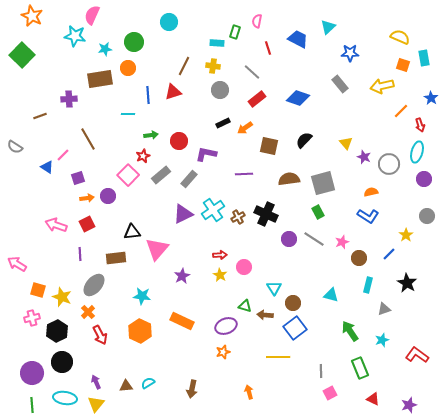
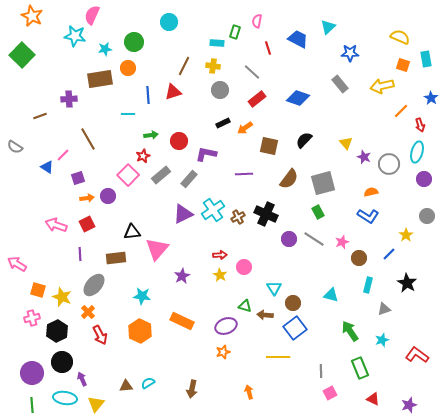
cyan rectangle at (424, 58): moved 2 px right, 1 px down
brown semicircle at (289, 179): rotated 135 degrees clockwise
purple arrow at (96, 382): moved 14 px left, 3 px up
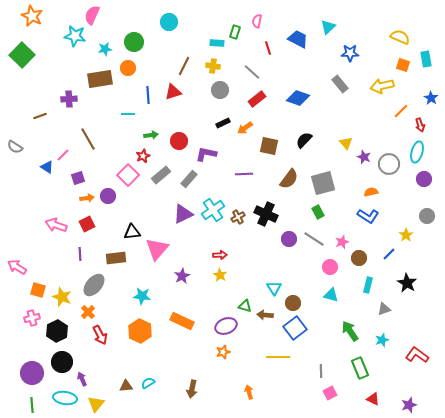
pink arrow at (17, 264): moved 3 px down
pink circle at (244, 267): moved 86 px right
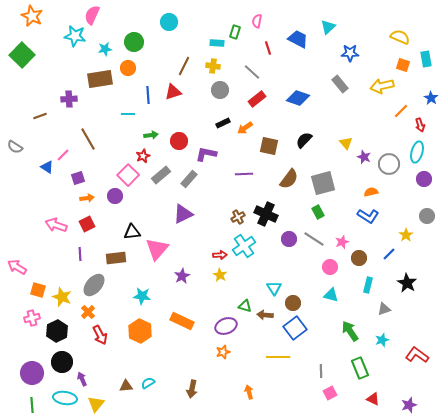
purple circle at (108, 196): moved 7 px right
cyan cross at (213, 210): moved 31 px right, 36 px down
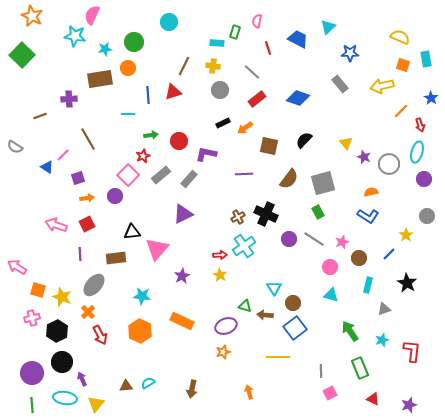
red L-shape at (417, 355): moved 5 px left, 4 px up; rotated 60 degrees clockwise
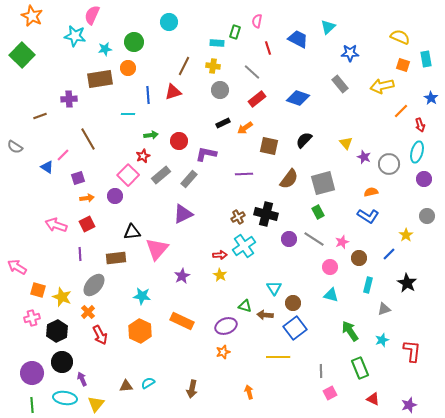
black cross at (266, 214): rotated 10 degrees counterclockwise
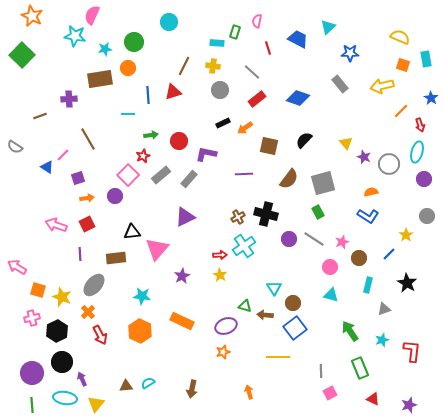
purple triangle at (183, 214): moved 2 px right, 3 px down
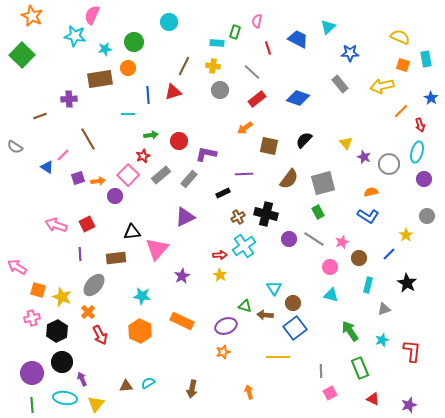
black rectangle at (223, 123): moved 70 px down
orange arrow at (87, 198): moved 11 px right, 17 px up
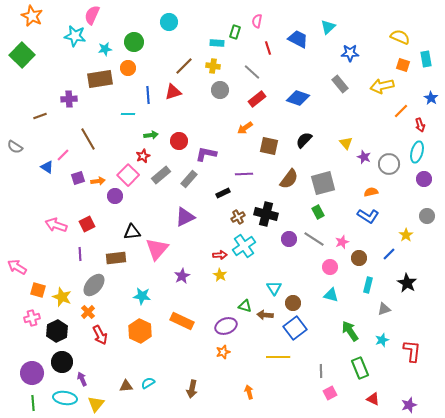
brown line at (184, 66): rotated 18 degrees clockwise
green line at (32, 405): moved 1 px right, 2 px up
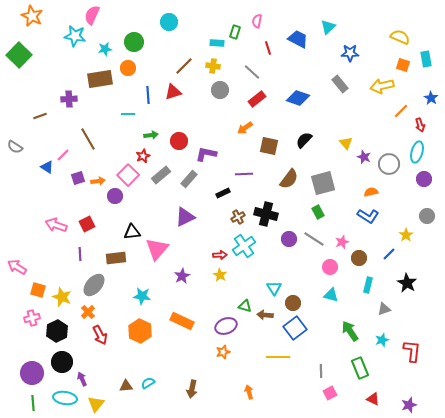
green square at (22, 55): moved 3 px left
